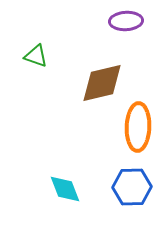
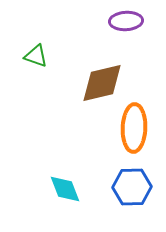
orange ellipse: moved 4 px left, 1 px down
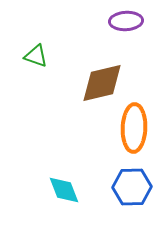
cyan diamond: moved 1 px left, 1 px down
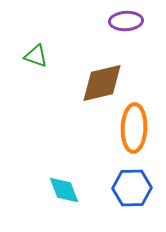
blue hexagon: moved 1 px down
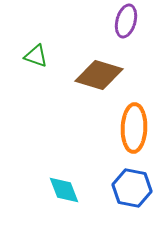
purple ellipse: rotated 72 degrees counterclockwise
brown diamond: moved 3 px left, 8 px up; rotated 30 degrees clockwise
blue hexagon: rotated 12 degrees clockwise
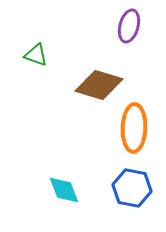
purple ellipse: moved 3 px right, 5 px down
green triangle: moved 1 px up
brown diamond: moved 10 px down
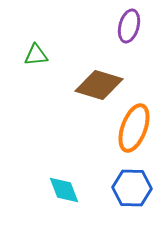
green triangle: rotated 25 degrees counterclockwise
orange ellipse: rotated 18 degrees clockwise
blue hexagon: rotated 9 degrees counterclockwise
